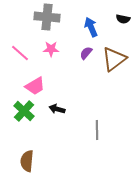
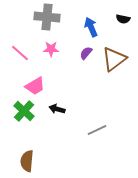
gray line: rotated 66 degrees clockwise
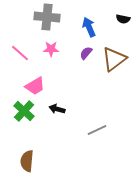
blue arrow: moved 2 px left
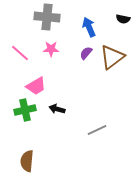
brown triangle: moved 2 px left, 2 px up
pink trapezoid: moved 1 px right
green cross: moved 1 px right, 1 px up; rotated 35 degrees clockwise
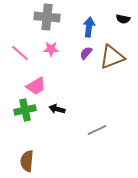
blue arrow: rotated 30 degrees clockwise
brown triangle: rotated 16 degrees clockwise
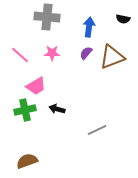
pink star: moved 1 px right, 4 px down
pink line: moved 2 px down
brown semicircle: rotated 65 degrees clockwise
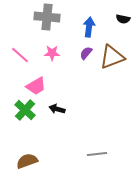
green cross: rotated 35 degrees counterclockwise
gray line: moved 24 px down; rotated 18 degrees clockwise
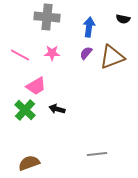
pink line: rotated 12 degrees counterclockwise
brown semicircle: moved 2 px right, 2 px down
